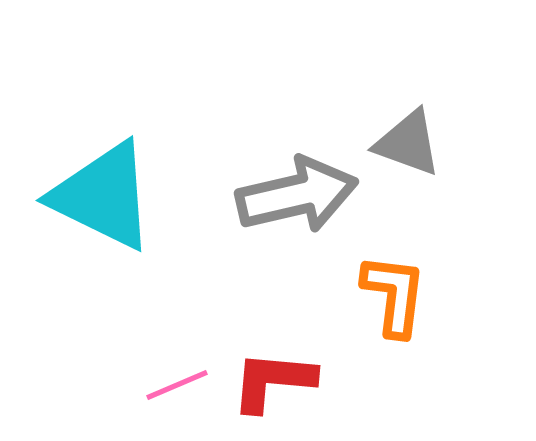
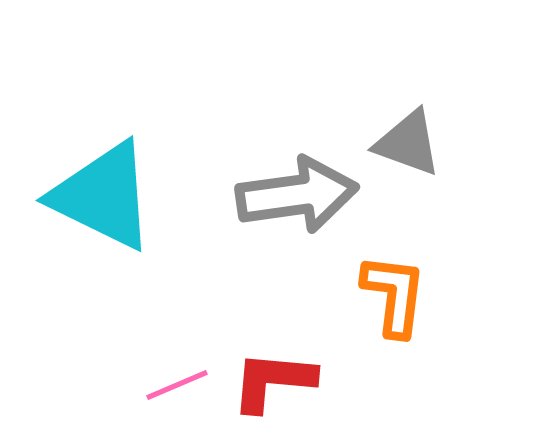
gray arrow: rotated 5 degrees clockwise
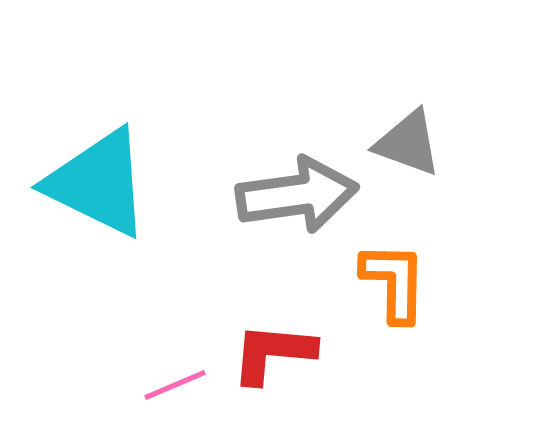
cyan triangle: moved 5 px left, 13 px up
orange L-shape: moved 13 px up; rotated 6 degrees counterclockwise
red L-shape: moved 28 px up
pink line: moved 2 px left
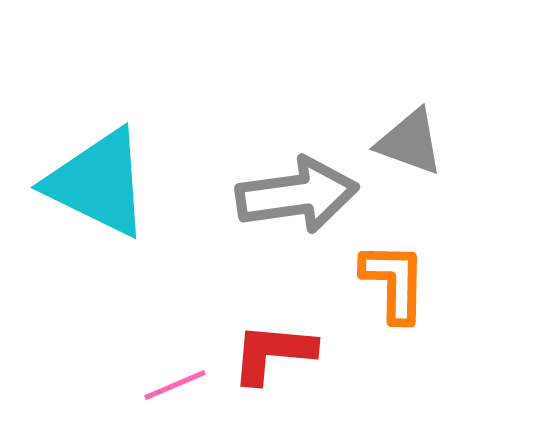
gray triangle: moved 2 px right, 1 px up
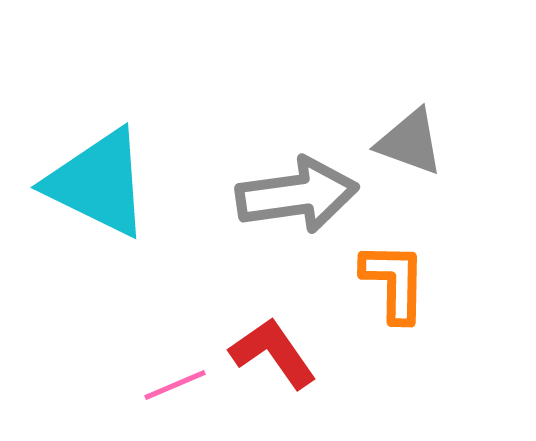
red L-shape: rotated 50 degrees clockwise
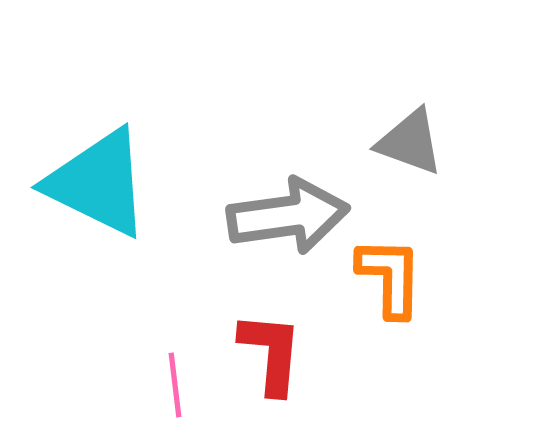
gray arrow: moved 9 px left, 21 px down
orange L-shape: moved 4 px left, 5 px up
red L-shape: moved 2 px left; rotated 40 degrees clockwise
pink line: rotated 74 degrees counterclockwise
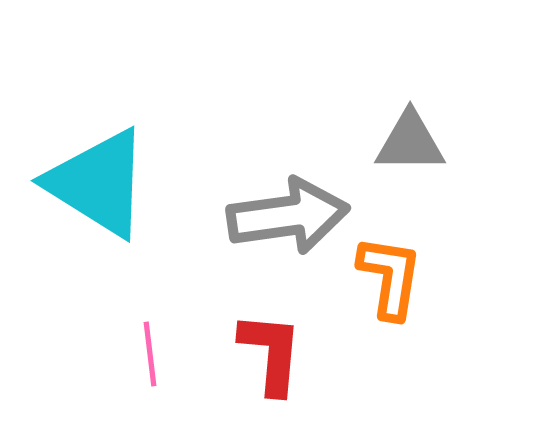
gray triangle: rotated 20 degrees counterclockwise
cyan triangle: rotated 6 degrees clockwise
orange L-shape: rotated 8 degrees clockwise
pink line: moved 25 px left, 31 px up
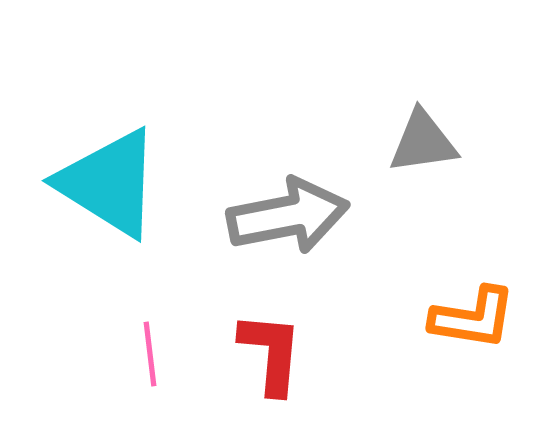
gray triangle: moved 13 px right; rotated 8 degrees counterclockwise
cyan triangle: moved 11 px right
gray arrow: rotated 3 degrees counterclockwise
orange L-shape: moved 83 px right, 41 px down; rotated 90 degrees clockwise
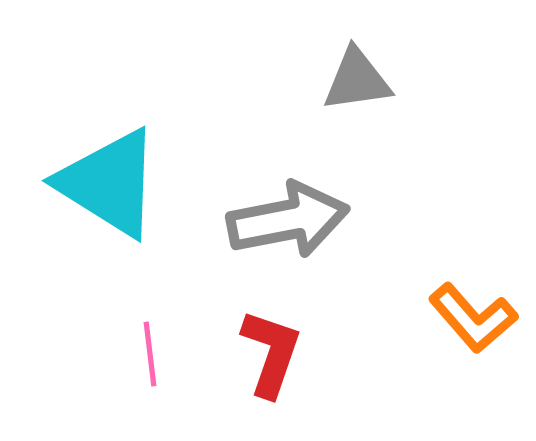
gray triangle: moved 66 px left, 62 px up
gray arrow: moved 4 px down
orange L-shape: rotated 40 degrees clockwise
red L-shape: rotated 14 degrees clockwise
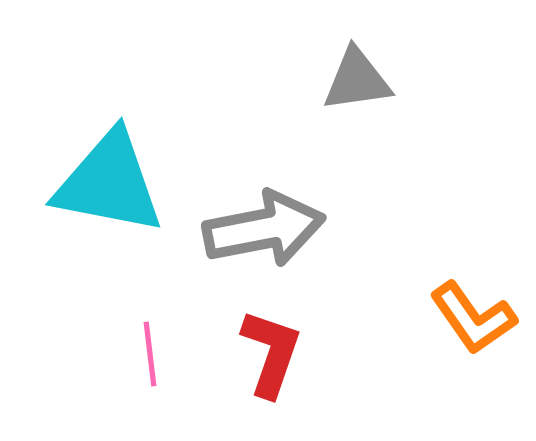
cyan triangle: rotated 21 degrees counterclockwise
gray arrow: moved 24 px left, 9 px down
orange L-shape: rotated 6 degrees clockwise
